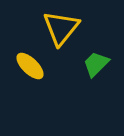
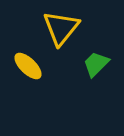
yellow ellipse: moved 2 px left
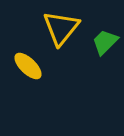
green trapezoid: moved 9 px right, 22 px up
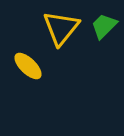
green trapezoid: moved 1 px left, 16 px up
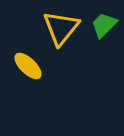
green trapezoid: moved 1 px up
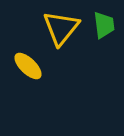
green trapezoid: rotated 128 degrees clockwise
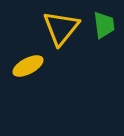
yellow ellipse: rotated 72 degrees counterclockwise
